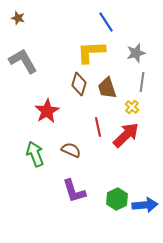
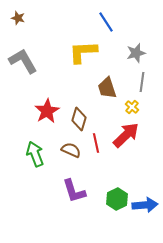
yellow L-shape: moved 8 px left
brown diamond: moved 35 px down
red line: moved 2 px left, 16 px down
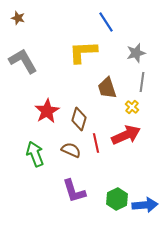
red arrow: rotated 20 degrees clockwise
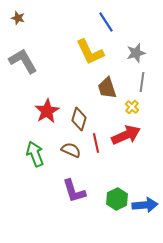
yellow L-shape: moved 7 px right; rotated 112 degrees counterclockwise
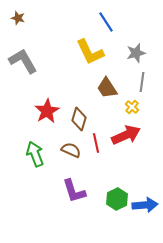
brown trapezoid: rotated 15 degrees counterclockwise
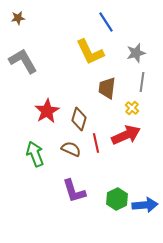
brown star: rotated 24 degrees counterclockwise
brown trapezoid: rotated 40 degrees clockwise
yellow cross: moved 1 px down
brown semicircle: moved 1 px up
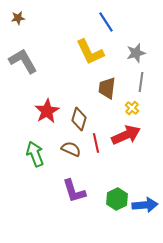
gray line: moved 1 px left
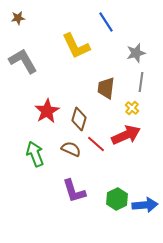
yellow L-shape: moved 14 px left, 6 px up
brown trapezoid: moved 1 px left
red line: moved 1 px down; rotated 36 degrees counterclockwise
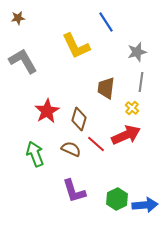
gray star: moved 1 px right, 1 px up
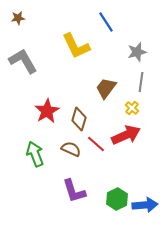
brown trapezoid: rotated 30 degrees clockwise
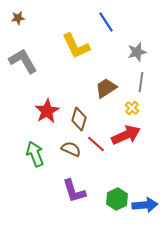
brown trapezoid: rotated 20 degrees clockwise
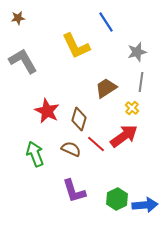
red star: rotated 15 degrees counterclockwise
red arrow: moved 2 px left, 1 px down; rotated 12 degrees counterclockwise
